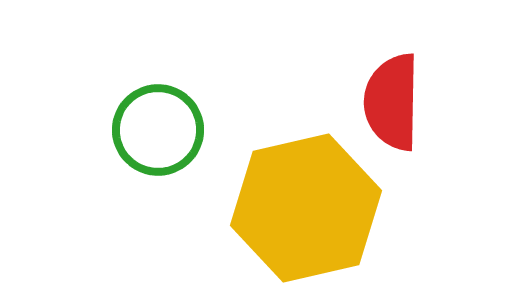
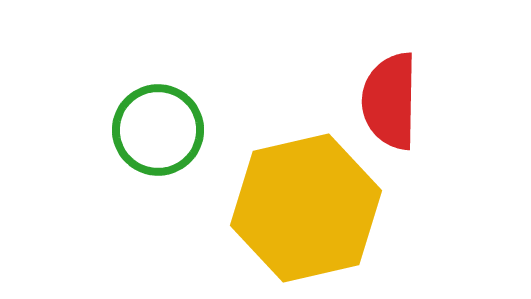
red semicircle: moved 2 px left, 1 px up
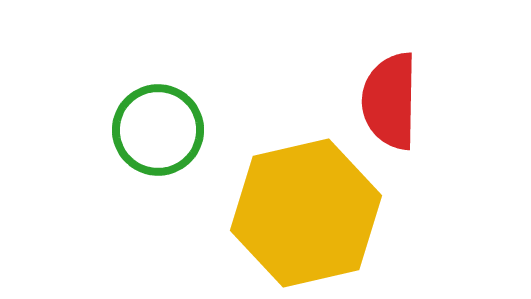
yellow hexagon: moved 5 px down
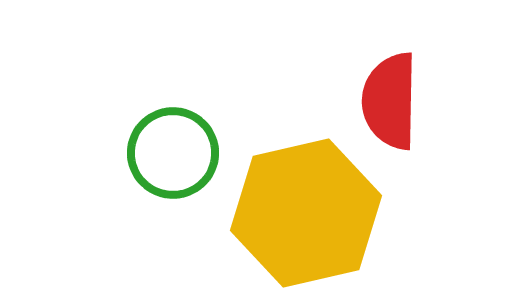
green circle: moved 15 px right, 23 px down
